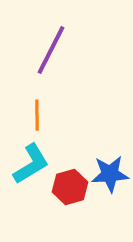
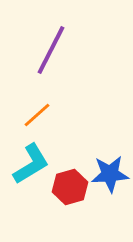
orange line: rotated 48 degrees clockwise
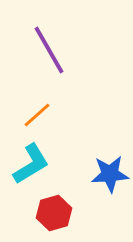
purple line: moved 2 px left; rotated 57 degrees counterclockwise
red hexagon: moved 16 px left, 26 px down
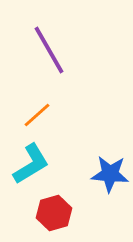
blue star: rotated 9 degrees clockwise
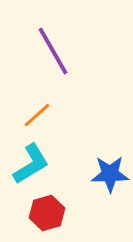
purple line: moved 4 px right, 1 px down
blue star: rotated 6 degrees counterclockwise
red hexagon: moved 7 px left
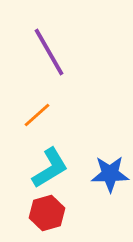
purple line: moved 4 px left, 1 px down
cyan L-shape: moved 19 px right, 4 px down
